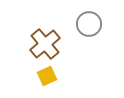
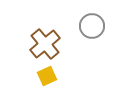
gray circle: moved 3 px right, 2 px down
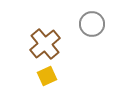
gray circle: moved 2 px up
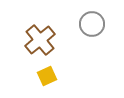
brown cross: moved 5 px left, 4 px up
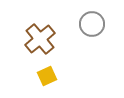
brown cross: moved 1 px up
